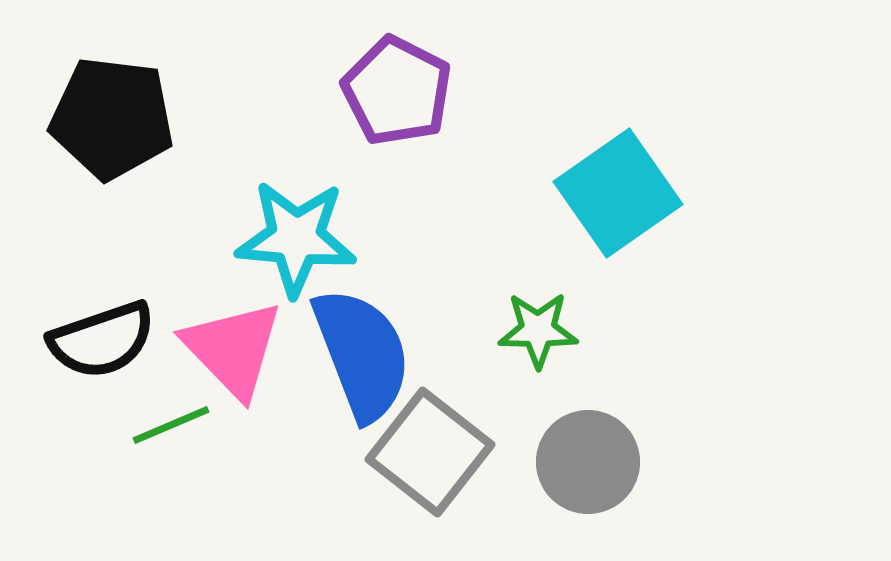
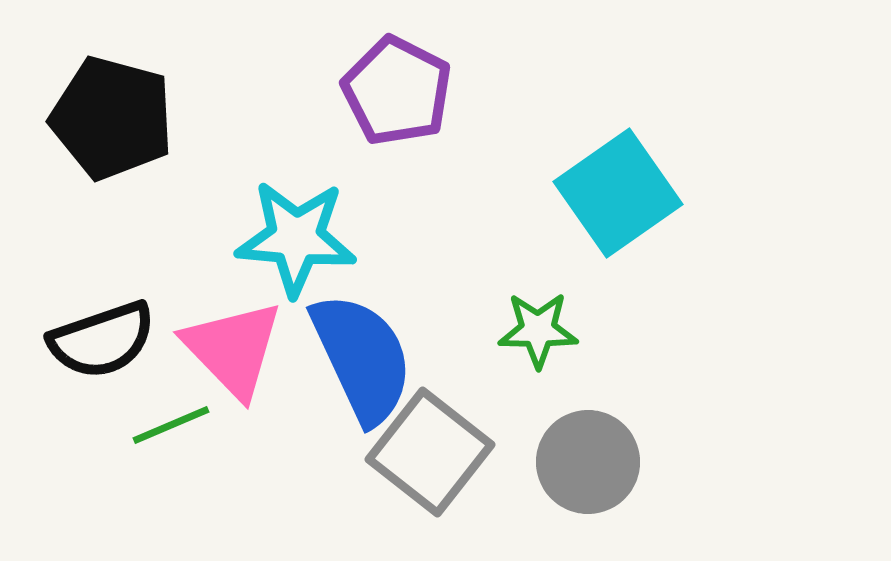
black pentagon: rotated 8 degrees clockwise
blue semicircle: moved 4 px down; rotated 4 degrees counterclockwise
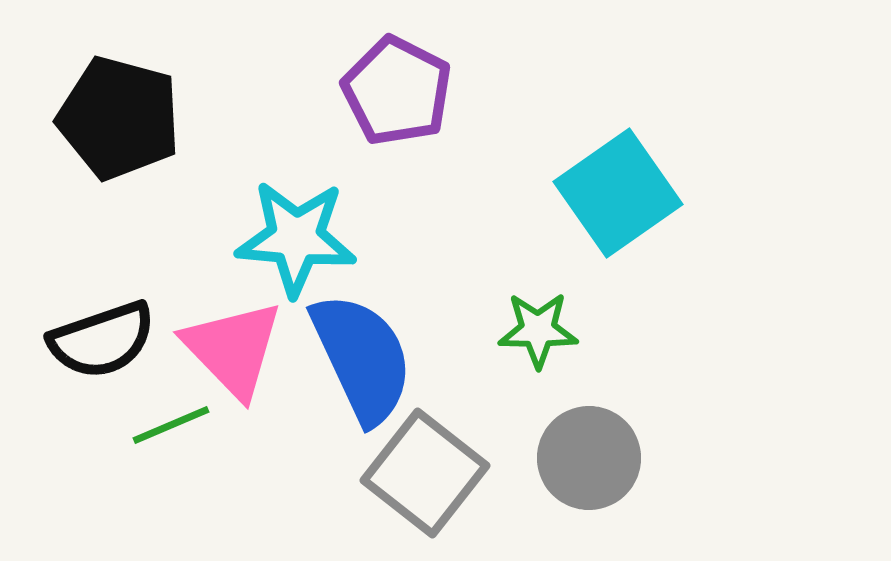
black pentagon: moved 7 px right
gray square: moved 5 px left, 21 px down
gray circle: moved 1 px right, 4 px up
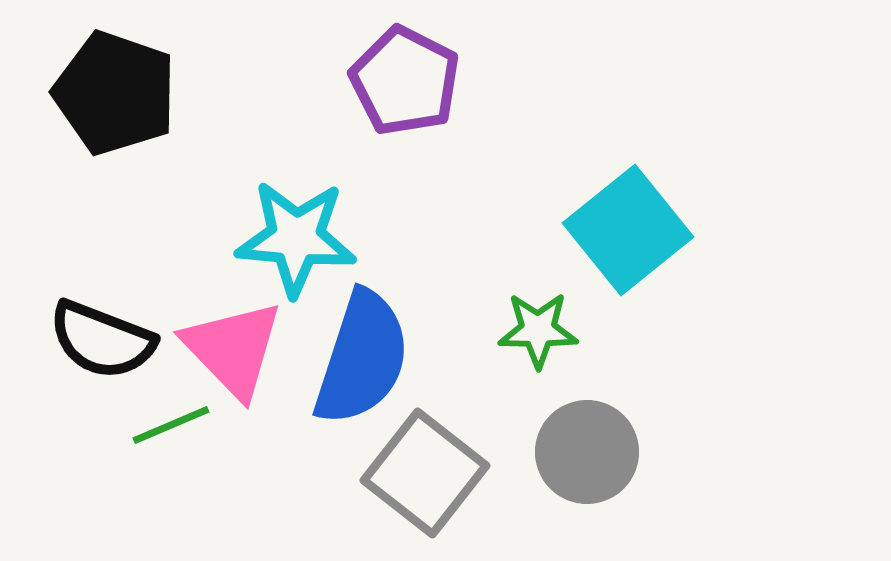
purple pentagon: moved 8 px right, 10 px up
black pentagon: moved 4 px left, 25 px up; rotated 4 degrees clockwise
cyan square: moved 10 px right, 37 px down; rotated 4 degrees counterclockwise
black semicircle: rotated 40 degrees clockwise
blue semicircle: rotated 43 degrees clockwise
gray circle: moved 2 px left, 6 px up
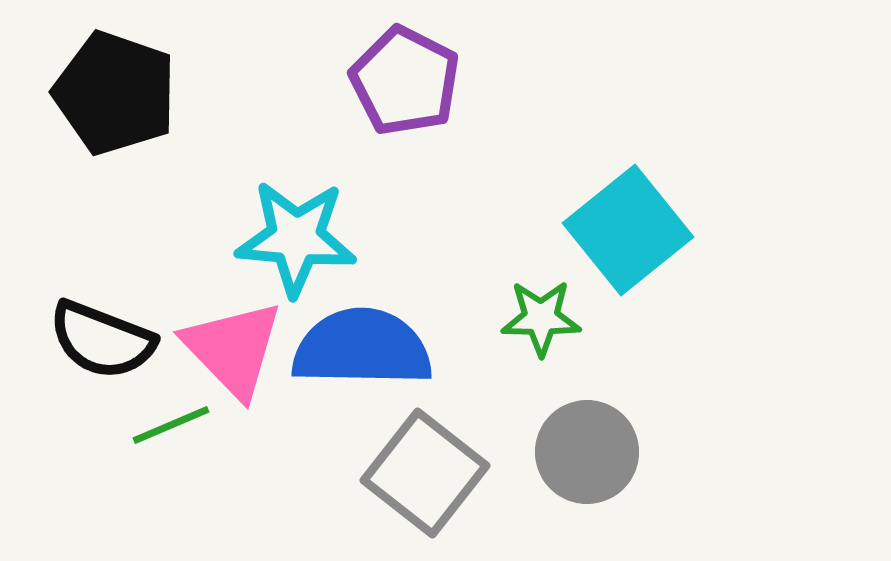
green star: moved 3 px right, 12 px up
blue semicircle: moved 10 px up; rotated 107 degrees counterclockwise
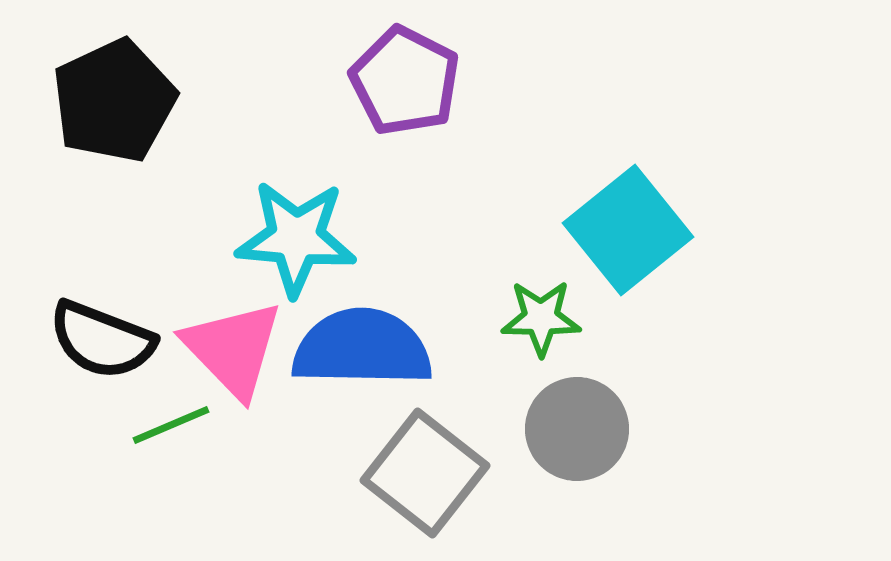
black pentagon: moved 1 px left, 8 px down; rotated 28 degrees clockwise
gray circle: moved 10 px left, 23 px up
